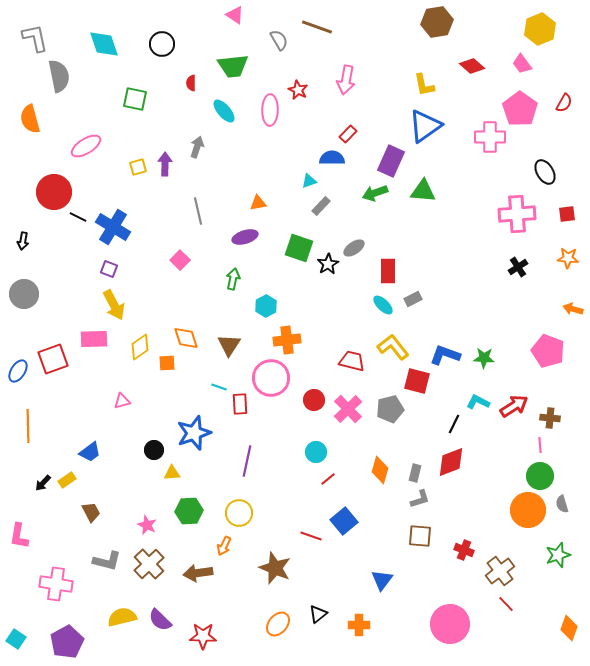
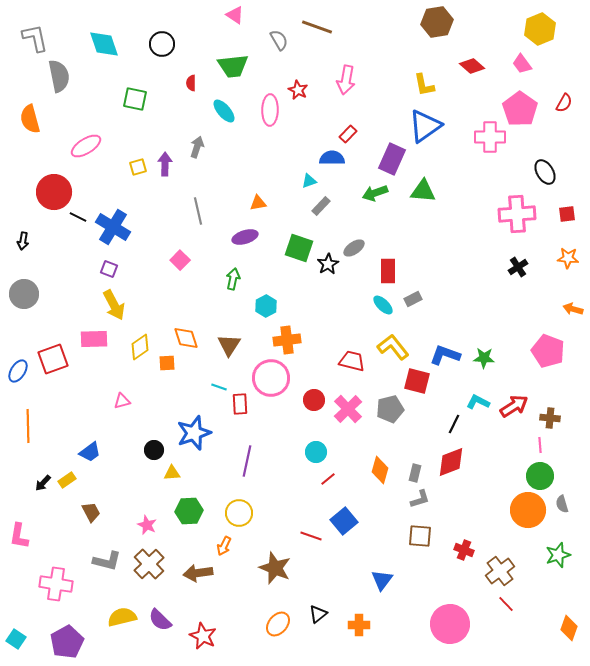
purple rectangle at (391, 161): moved 1 px right, 2 px up
red star at (203, 636): rotated 24 degrees clockwise
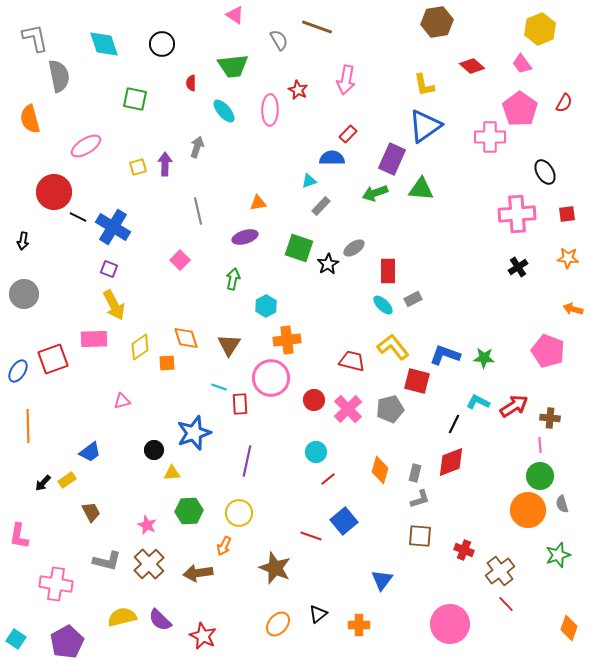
green triangle at (423, 191): moved 2 px left, 2 px up
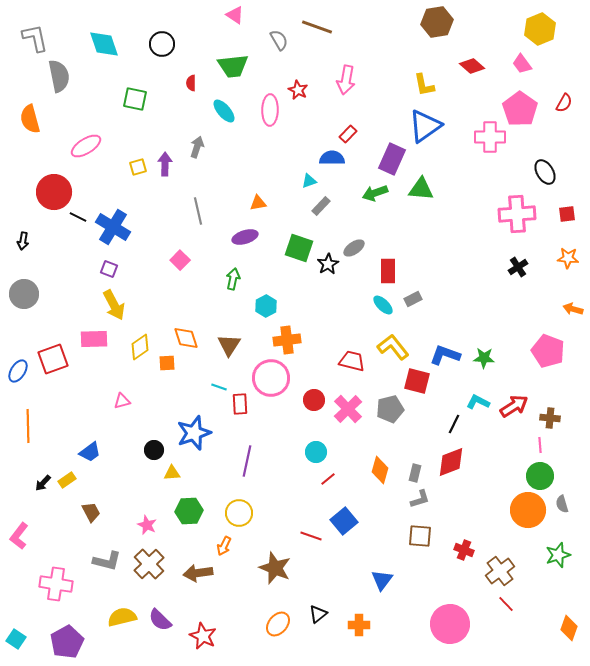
pink L-shape at (19, 536): rotated 28 degrees clockwise
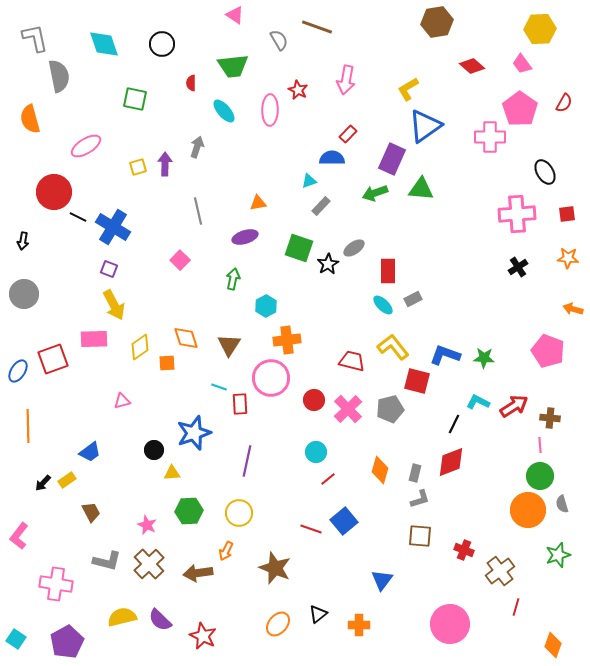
yellow hexagon at (540, 29): rotated 20 degrees clockwise
yellow L-shape at (424, 85): moved 16 px left, 4 px down; rotated 70 degrees clockwise
red line at (311, 536): moved 7 px up
orange arrow at (224, 546): moved 2 px right, 5 px down
red line at (506, 604): moved 10 px right, 3 px down; rotated 60 degrees clockwise
orange diamond at (569, 628): moved 16 px left, 17 px down
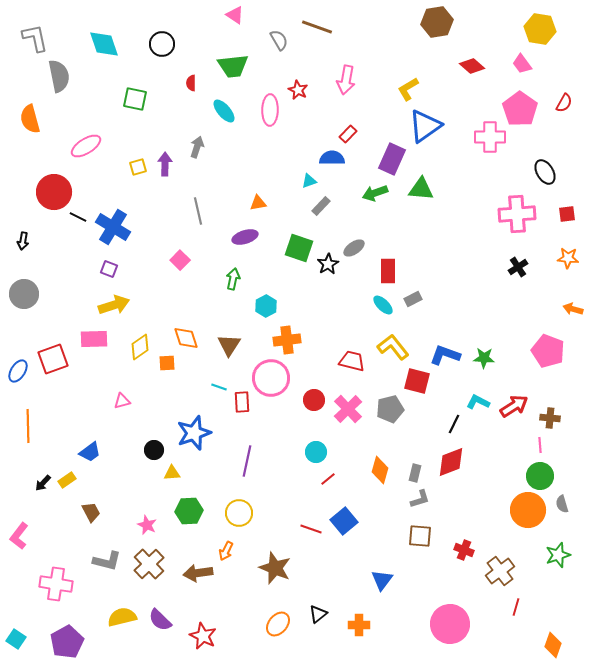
yellow hexagon at (540, 29): rotated 12 degrees clockwise
yellow arrow at (114, 305): rotated 80 degrees counterclockwise
red rectangle at (240, 404): moved 2 px right, 2 px up
